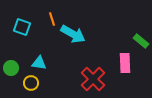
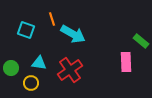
cyan square: moved 4 px right, 3 px down
pink rectangle: moved 1 px right, 1 px up
red cross: moved 23 px left, 9 px up; rotated 10 degrees clockwise
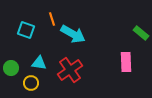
green rectangle: moved 8 px up
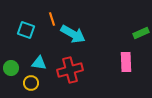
green rectangle: rotated 63 degrees counterclockwise
red cross: rotated 20 degrees clockwise
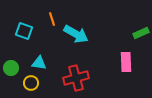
cyan square: moved 2 px left, 1 px down
cyan arrow: moved 3 px right
red cross: moved 6 px right, 8 px down
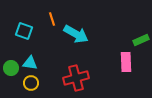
green rectangle: moved 7 px down
cyan triangle: moved 9 px left
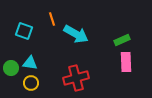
green rectangle: moved 19 px left
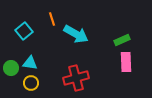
cyan square: rotated 30 degrees clockwise
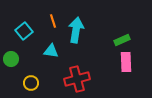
orange line: moved 1 px right, 2 px down
cyan arrow: moved 4 px up; rotated 110 degrees counterclockwise
cyan triangle: moved 21 px right, 12 px up
green circle: moved 9 px up
red cross: moved 1 px right, 1 px down
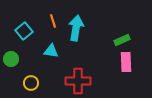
cyan arrow: moved 2 px up
red cross: moved 1 px right, 2 px down; rotated 15 degrees clockwise
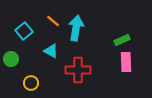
orange line: rotated 32 degrees counterclockwise
cyan triangle: rotated 21 degrees clockwise
red cross: moved 11 px up
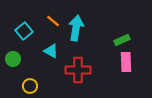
green circle: moved 2 px right
yellow circle: moved 1 px left, 3 px down
